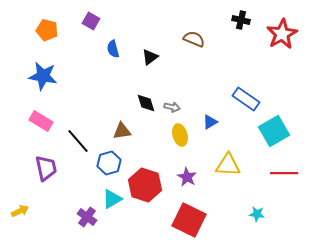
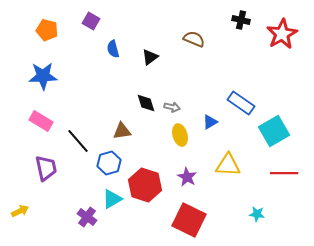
blue star: rotated 12 degrees counterclockwise
blue rectangle: moved 5 px left, 4 px down
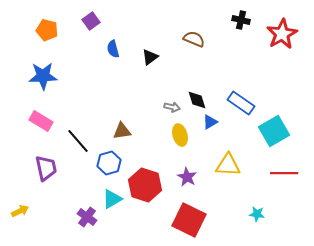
purple square: rotated 24 degrees clockwise
black diamond: moved 51 px right, 3 px up
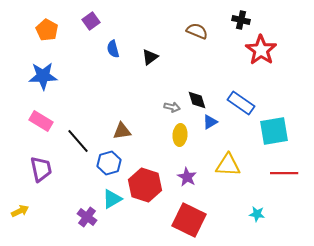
orange pentagon: rotated 15 degrees clockwise
red star: moved 21 px left, 16 px down; rotated 8 degrees counterclockwise
brown semicircle: moved 3 px right, 8 px up
cyan square: rotated 20 degrees clockwise
yellow ellipse: rotated 20 degrees clockwise
purple trapezoid: moved 5 px left, 1 px down
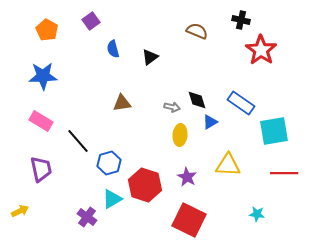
brown triangle: moved 28 px up
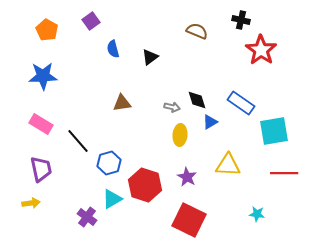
pink rectangle: moved 3 px down
yellow arrow: moved 11 px right, 8 px up; rotated 18 degrees clockwise
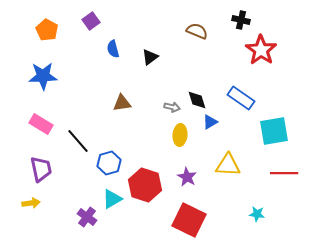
blue rectangle: moved 5 px up
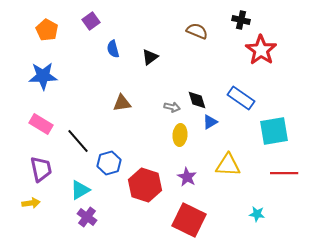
cyan triangle: moved 32 px left, 9 px up
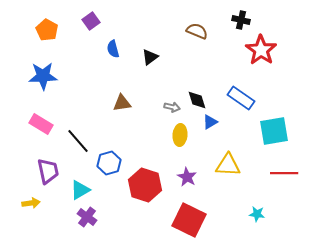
purple trapezoid: moved 7 px right, 2 px down
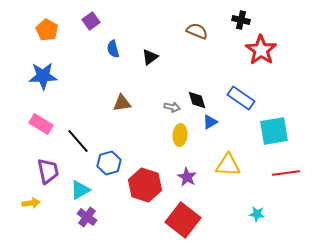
red line: moved 2 px right; rotated 8 degrees counterclockwise
red square: moved 6 px left; rotated 12 degrees clockwise
